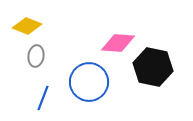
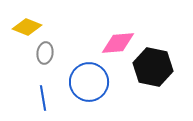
yellow diamond: moved 1 px down
pink diamond: rotated 8 degrees counterclockwise
gray ellipse: moved 9 px right, 3 px up
blue line: rotated 30 degrees counterclockwise
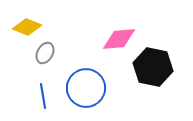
pink diamond: moved 1 px right, 4 px up
gray ellipse: rotated 20 degrees clockwise
blue circle: moved 3 px left, 6 px down
blue line: moved 2 px up
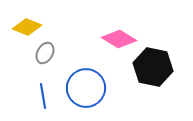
pink diamond: rotated 36 degrees clockwise
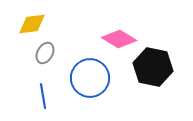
yellow diamond: moved 5 px right, 3 px up; rotated 28 degrees counterclockwise
blue circle: moved 4 px right, 10 px up
